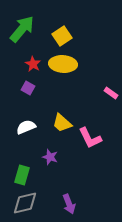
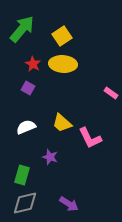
purple arrow: rotated 36 degrees counterclockwise
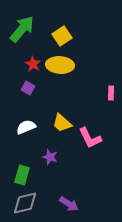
yellow ellipse: moved 3 px left, 1 px down
pink rectangle: rotated 56 degrees clockwise
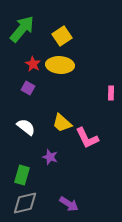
white semicircle: rotated 60 degrees clockwise
pink L-shape: moved 3 px left
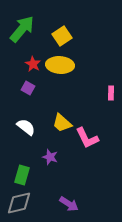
gray diamond: moved 6 px left
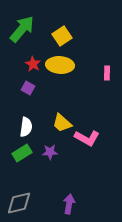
pink rectangle: moved 4 px left, 20 px up
white semicircle: rotated 60 degrees clockwise
pink L-shape: rotated 35 degrees counterclockwise
purple star: moved 5 px up; rotated 21 degrees counterclockwise
green rectangle: moved 22 px up; rotated 42 degrees clockwise
purple arrow: rotated 114 degrees counterclockwise
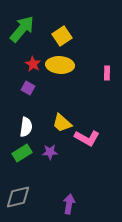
gray diamond: moved 1 px left, 6 px up
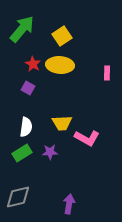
yellow trapezoid: rotated 45 degrees counterclockwise
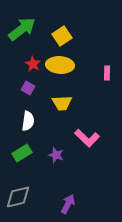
green arrow: rotated 12 degrees clockwise
yellow trapezoid: moved 20 px up
white semicircle: moved 2 px right, 6 px up
pink L-shape: rotated 15 degrees clockwise
purple star: moved 6 px right, 3 px down; rotated 21 degrees clockwise
purple arrow: moved 1 px left; rotated 18 degrees clockwise
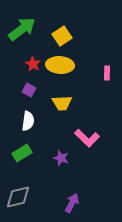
purple square: moved 1 px right, 2 px down
purple star: moved 5 px right, 3 px down
purple arrow: moved 4 px right, 1 px up
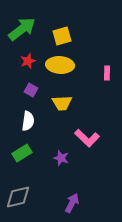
yellow square: rotated 18 degrees clockwise
red star: moved 5 px left, 3 px up; rotated 21 degrees clockwise
purple square: moved 2 px right
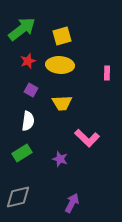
purple star: moved 1 px left, 1 px down
